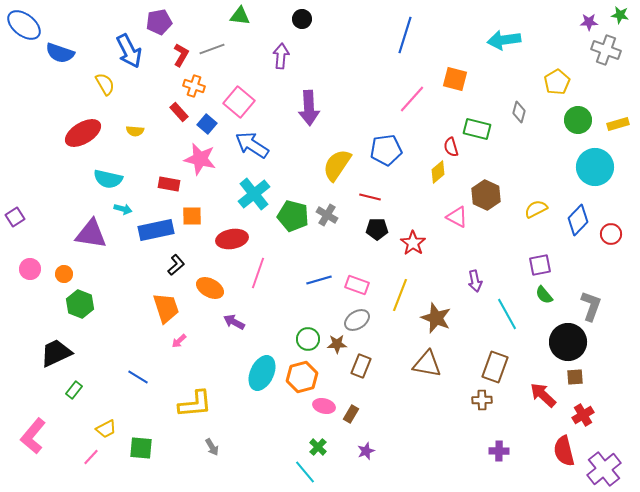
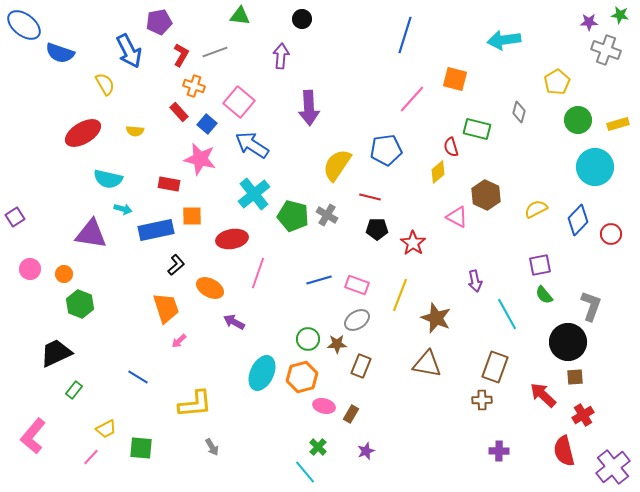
gray line at (212, 49): moved 3 px right, 3 px down
purple cross at (604, 469): moved 9 px right, 2 px up
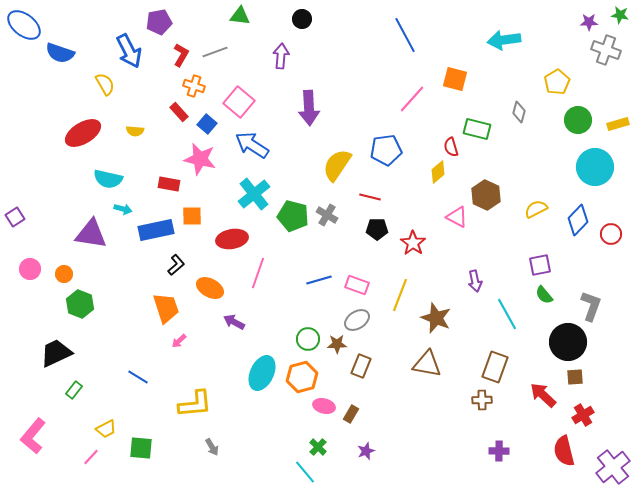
blue line at (405, 35): rotated 45 degrees counterclockwise
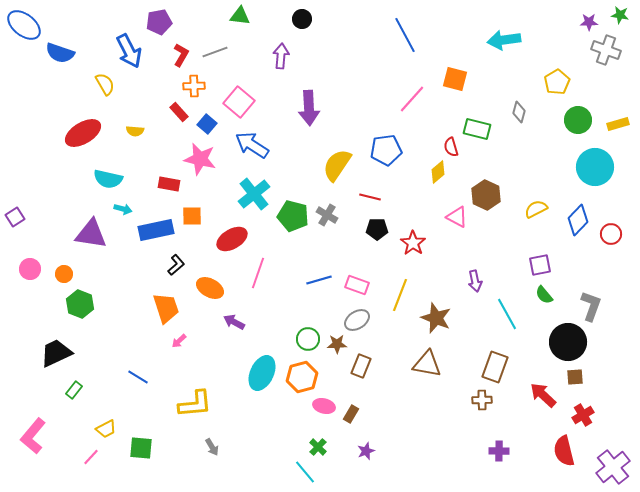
orange cross at (194, 86): rotated 20 degrees counterclockwise
red ellipse at (232, 239): rotated 20 degrees counterclockwise
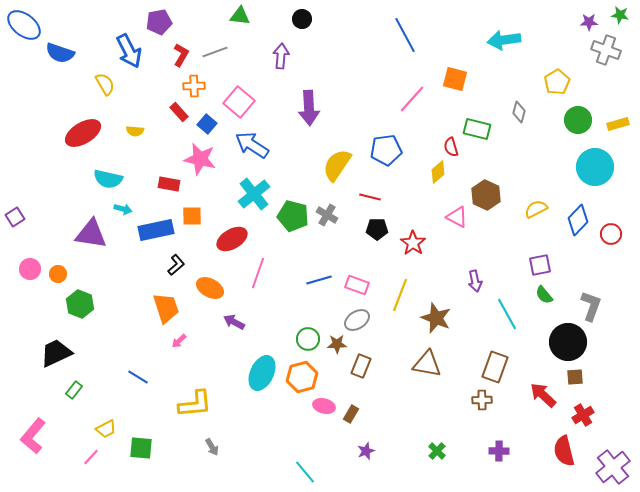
orange circle at (64, 274): moved 6 px left
green cross at (318, 447): moved 119 px right, 4 px down
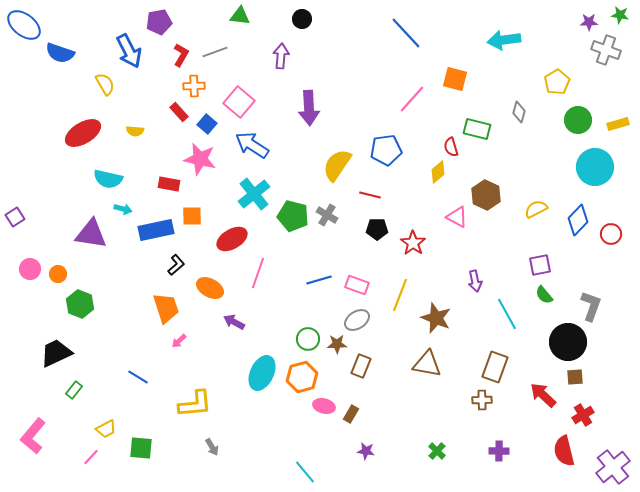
blue line at (405, 35): moved 1 px right, 2 px up; rotated 15 degrees counterclockwise
red line at (370, 197): moved 2 px up
purple star at (366, 451): rotated 30 degrees clockwise
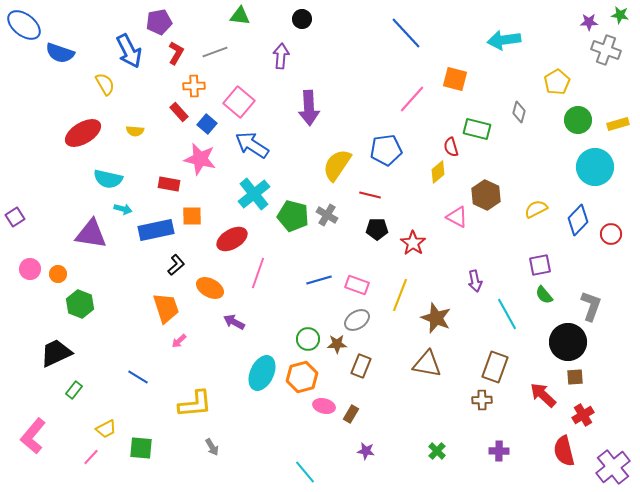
red L-shape at (181, 55): moved 5 px left, 2 px up
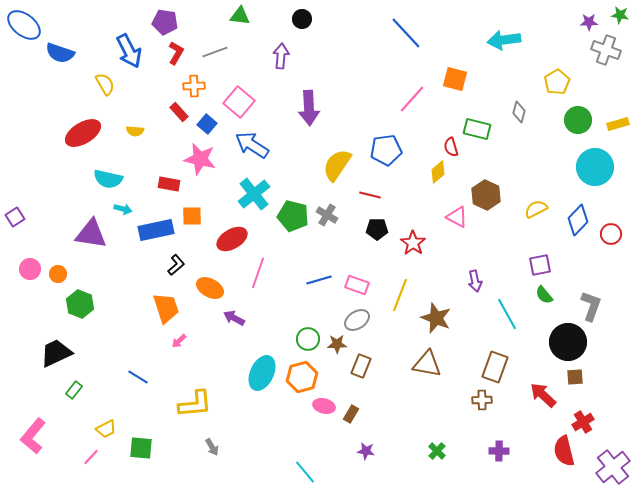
purple pentagon at (159, 22): moved 6 px right; rotated 20 degrees clockwise
purple arrow at (234, 322): moved 4 px up
red cross at (583, 415): moved 7 px down
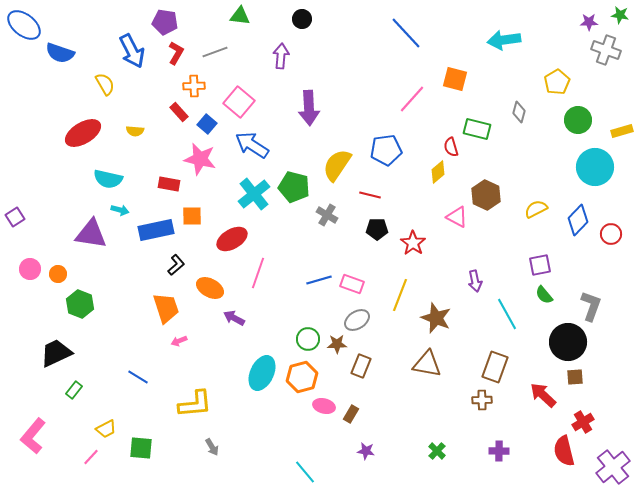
blue arrow at (129, 51): moved 3 px right
yellow rectangle at (618, 124): moved 4 px right, 7 px down
cyan arrow at (123, 209): moved 3 px left, 1 px down
green pentagon at (293, 216): moved 1 px right, 29 px up
pink rectangle at (357, 285): moved 5 px left, 1 px up
pink arrow at (179, 341): rotated 21 degrees clockwise
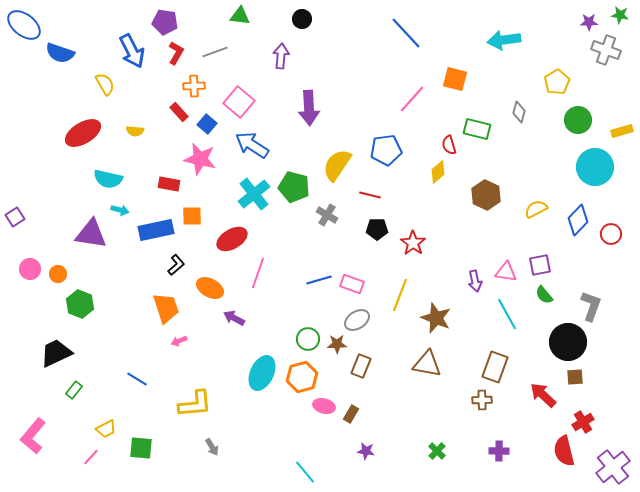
red semicircle at (451, 147): moved 2 px left, 2 px up
pink triangle at (457, 217): moved 49 px right, 55 px down; rotated 20 degrees counterclockwise
blue line at (138, 377): moved 1 px left, 2 px down
